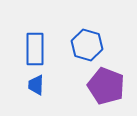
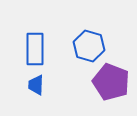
blue hexagon: moved 2 px right, 1 px down
purple pentagon: moved 5 px right, 4 px up
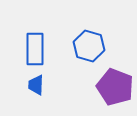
purple pentagon: moved 4 px right, 5 px down
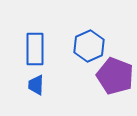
blue hexagon: rotated 20 degrees clockwise
purple pentagon: moved 11 px up
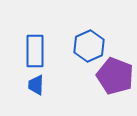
blue rectangle: moved 2 px down
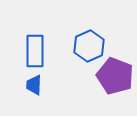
blue trapezoid: moved 2 px left
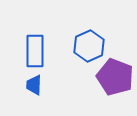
purple pentagon: moved 1 px down
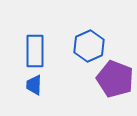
purple pentagon: moved 2 px down
